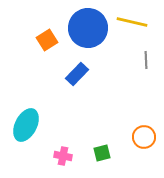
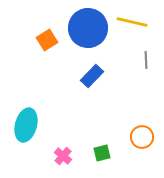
blue rectangle: moved 15 px right, 2 px down
cyan ellipse: rotated 12 degrees counterclockwise
orange circle: moved 2 px left
pink cross: rotated 30 degrees clockwise
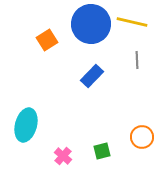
blue circle: moved 3 px right, 4 px up
gray line: moved 9 px left
green square: moved 2 px up
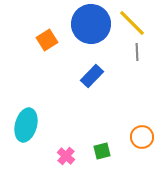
yellow line: moved 1 px down; rotated 32 degrees clockwise
gray line: moved 8 px up
pink cross: moved 3 px right
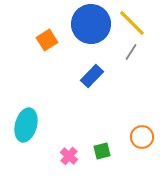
gray line: moved 6 px left; rotated 36 degrees clockwise
pink cross: moved 3 px right
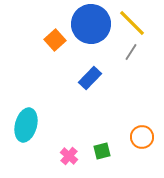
orange square: moved 8 px right; rotated 10 degrees counterclockwise
blue rectangle: moved 2 px left, 2 px down
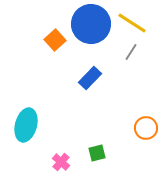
yellow line: rotated 12 degrees counterclockwise
orange circle: moved 4 px right, 9 px up
green square: moved 5 px left, 2 px down
pink cross: moved 8 px left, 6 px down
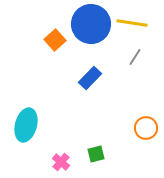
yellow line: rotated 24 degrees counterclockwise
gray line: moved 4 px right, 5 px down
green square: moved 1 px left, 1 px down
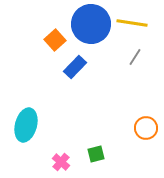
blue rectangle: moved 15 px left, 11 px up
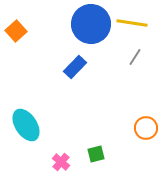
orange square: moved 39 px left, 9 px up
cyan ellipse: rotated 48 degrees counterclockwise
